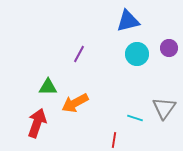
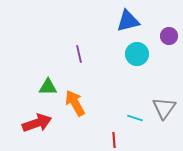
purple circle: moved 12 px up
purple line: rotated 42 degrees counterclockwise
orange arrow: rotated 88 degrees clockwise
red arrow: rotated 52 degrees clockwise
red line: rotated 14 degrees counterclockwise
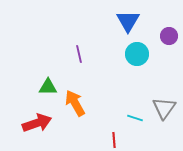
blue triangle: rotated 45 degrees counterclockwise
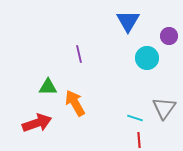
cyan circle: moved 10 px right, 4 px down
red line: moved 25 px right
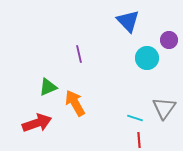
blue triangle: rotated 15 degrees counterclockwise
purple circle: moved 4 px down
green triangle: rotated 24 degrees counterclockwise
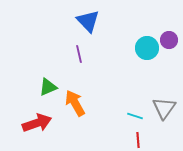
blue triangle: moved 40 px left
cyan circle: moved 10 px up
cyan line: moved 2 px up
red line: moved 1 px left
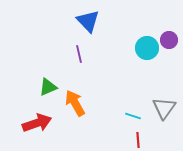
cyan line: moved 2 px left
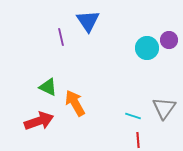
blue triangle: rotated 10 degrees clockwise
purple line: moved 18 px left, 17 px up
green triangle: rotated 48 degrees clockwise
red arrow: moved 2 px right, 2 px up
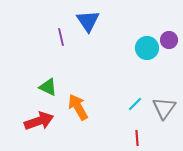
orange arrow: moved 3 px right, 4 px down
cyan line: moved 2 px right, 12 px up; rotated 63 degrees counterclockwise
red line: moved 1 px left, 2 px up
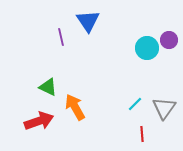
orange arrow: moved 3 px left
red line: moved 5 px right, 4 px up
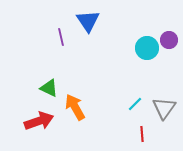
green triangle: moved 1 px right, 1 px down
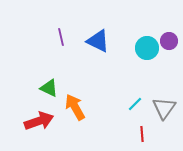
blue triangle: moved 10 px right, 20 px down; rotated 30 degrees counterclockwise
purple circle: moved 1 px down
